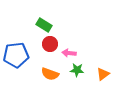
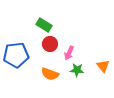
pink arrow: rotated 72 degrees counterclockwise
orange triangle: moved 8 px up; rotated 32 degrees counterclockwise
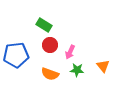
red circle: moved 1 px down
pink arrow: moved 1 px right, 1 px up
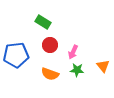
green rectangle: moved 1 px left, 3 px up
pink arrow: moved 3 px right
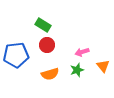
green rectangle: moved 3 px down
red circle: moved 3 px left
pink arrow: moved 9 px right; rotated 48 degrees clockwise
green star: rotated 24 degrees counterclockwise
orange semicircle: rotated 36 degrees counterclockwise
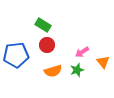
pink arrow: rotated 16 degrees counterclockwise
orange triangle: moved 4 px up
orange semicircle: moved 3 px right, 3 px up
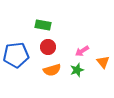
green rectangle: rotated 21 degrees counterclockwise
red circle: moved 1 px right, 2 px down
pink arrow: moved 1 px up
orange semicircle: moved 1 px left, 1 px up
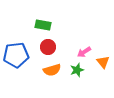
pink arrow: moved 2 px right, 1 px down
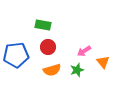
pink arrow: moved 1 px up
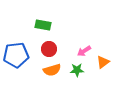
red circle: moved 1 px right, 2 px down
orange triangle: rotated 32 degrees clockwise
green star: rotated 16 degrees clockwise
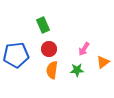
green rectangle: rotated 56 degrees clockwise
pink arrow: moved 2 px up; rotated 24 degrees counterclockwise
orange semicircle: rotated 114 degrees clockwise
